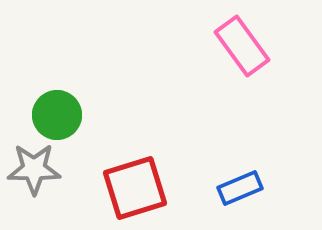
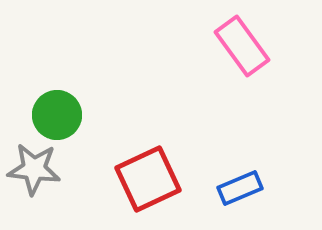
gray star: rotated 6 degrees clockwise
red square: moved 13 px right, 9 px up; rotated 8 degrees counterclockwise
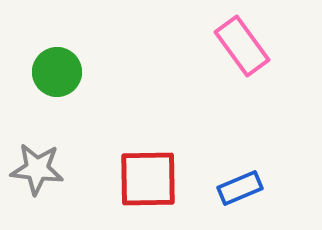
green circle: moved 43 px up
gray star: moved 3 px right
red square: rotated 24 degrees clockwise
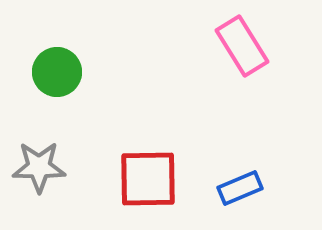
pink rectangle: rotated 4 degrees clockwise
gray star: moved 2 px right, 2 px up; rotated 6 degrees counterclockwise
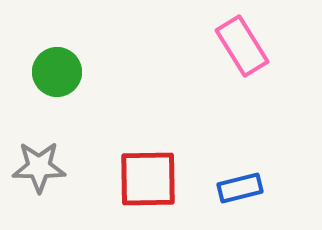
blue rectangle: rotated 9 degrees clockwise
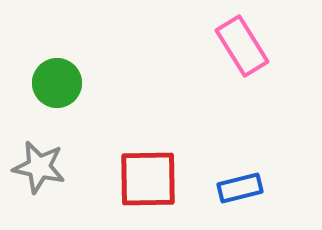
green circle: moved 11 px down
gray star: rotated 12 degrees clockwise
